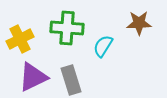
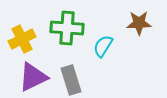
yellow cross: moved 2 px right
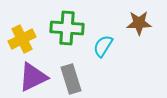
gray rectangle: moved 1 px up
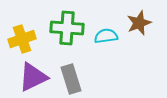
brown star: rotated 20 degrees counterclockwise
yellow cross: rotated 8 degrees clockwise
cyan semicircle: moved 3 px right, 10 px up; rotated 50 degrees clockwise
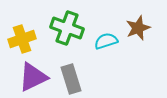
brown star: moved 1 px left, 5 px down
green cross: rotated 16 degrees clockwise
cyan semicircle: moved 5 px down; rotated 10 degrees counterclockwise
